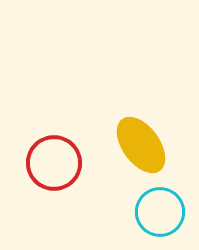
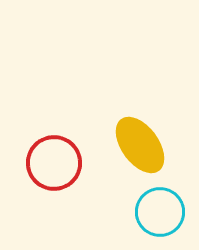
yellow ellipse: moved 1 px left
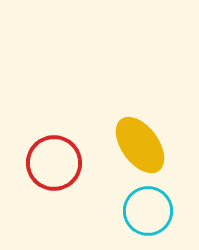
cyan circle: moved 12 px left, 1 px up
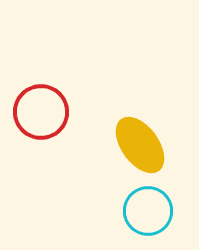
red circle: moved 13 px left, 51 px up
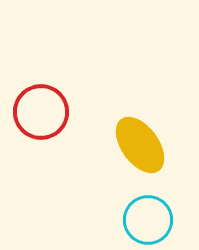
cyan circle: moved 9 px down
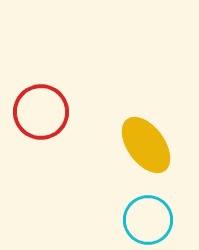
yellow ellipse: moved 6 px right
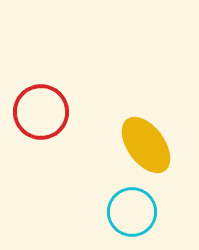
cyan circle: moved 16 px left, 8 px up
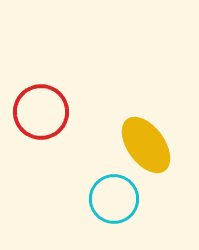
cyan circle: moved 18 px left, 13 px up
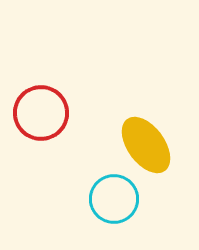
red circle: moved 1 px down
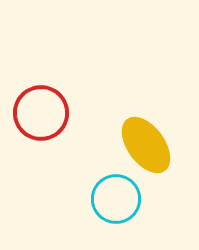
cyan circle: moved 2 px right
